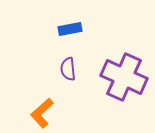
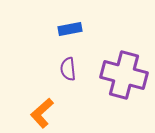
purple cross: moved 2 px up; rotated 9 degrees counterclockwise
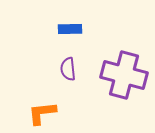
blue rectangle: rotated 10 degrees clockwise
orange L-shape: rotated 36 degrees clockwise
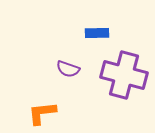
blue rectangle: moved 27 px right, 4 px down
purple semicircle: rotated 65 degrees counterclockwise
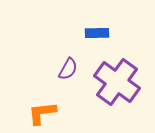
purple semicircle: rotated 80 degrees counterclockwise
purple cross: moved 7 px left, 7 px down; rotated 21 degrees clockwise
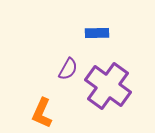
purple cross: moved 9 px left, 4 px down
orange L-shape: rotated 60 degrees counterclockwise
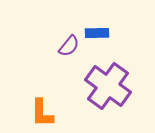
purple semicircle: moved 1 px right, 23 px up; rotated 10 degrees clockwise
orange L-shape: rotated 24 degrees counterclockwise
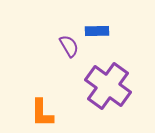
blue rectangle: moved 2 px up
purple semicircle: rotated 70 degrees counterclockwise
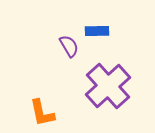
purple cross: rotated 12 degrees clockwise
orange L-shape: rotated 12 degrees counterclockwise
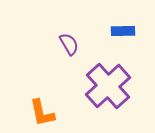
blue rectangle: moved 26 px right
purple semicircle: moved 2 px up
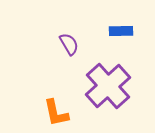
blue rectangle: moved 2 px left
orange L-shape: moved 14 px right
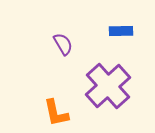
purple semicircle: moved 6 px left
